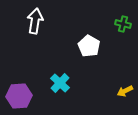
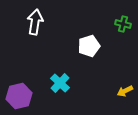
white arrow: moved 1 px down
white pentagon: rotated 25 degrees clockwise
purple hexagon: rotated 10 degrees counterclockwise
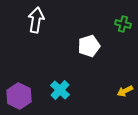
white arrow: moved 1 px right, 2 px up
cyan cross: moved 7 px down
purple hexagon: rotated 20 degrees counterclockwise
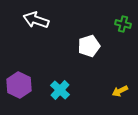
white arrow: rotated 80 degrees counterclockwise
yellow arrow: moved 5 px left
purple hexagon: moved 11 px up
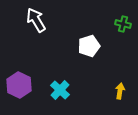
white arrow: rotated 40 degrees clockwise
yellow arrow: rotated 126 degrees clockwise
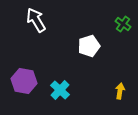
green cross: rotated 21 degrees clockwise
purple hexagon: moved 5 px right, 4 px up; rotated 15 degrees counterclockwise
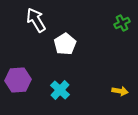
green cross: moved 1 px left, 1 px up; rotated 28 degrees clockwise
white pentagon: moved 24 px left, 2 px up; rotated 15 degrees counterclockwise
purple hexagon: moved 6 px left, 1 px up; rotated 15 degrees counterclockwise
yellow arrow: rotated 91 degrees clockwise
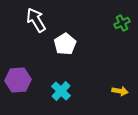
cyan cross: moved 1 px right, 1 px down
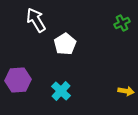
yellow arrow: moved 6 px right
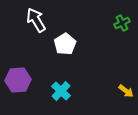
yellow arrow: rotated 28 degrees clockwise
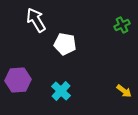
green cross: moved 2 px down
white pentagon: rotated 30 degrees counterclockwise
yellow arrow: moved 2 px left
